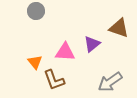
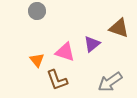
gray circle: moved 1 px right
pink triangle: rotated 15 degrees clockwise
orange triangle: moved 2 px right, 2 px up
brown L-shape: moved 3 px right
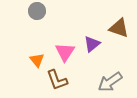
pink triangle: rotated 45 degrees clockwise
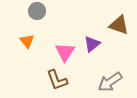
brown triangle: moved 3 px up
orange triangle: moved 10 px left, 19 px up
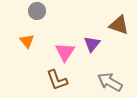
purple triangle: rotated 12 degrees counterclockwise
gray arrow: rotated 65 degrees clockwise
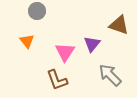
gray arrow: moved 7 px up; rotated 15 degrees clockwise
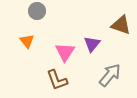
brown triangle: moved 2 px right
gray arrow: rotated 85 degrees clockwise
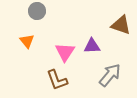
purple triangle: moved 2 px down; rotated 48 degrees clockwise
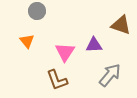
purple triangle: moved 2 px right, 1 px up
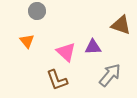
purple triangle: moved 1 px left, 2 px down
pink triangle: moved 1 px right; rotated 20 degrees counterclockwise
